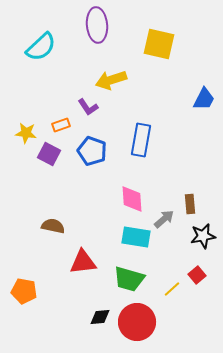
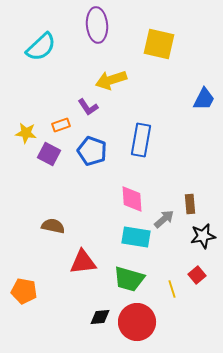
yellow line: rotated 66 degrees counterclockwise
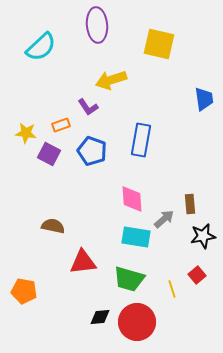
blue trapezoid: rotated 35 degrees counterclockwise
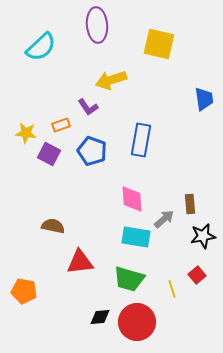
red triangle: moved 3 px left
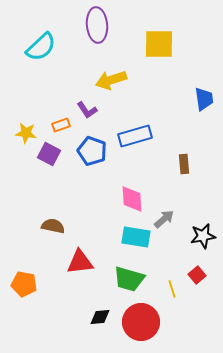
yellow square: rotated 12 degrees counterclockwise
purple L-shape: moved 1 px left, 3 px down
blue rectangle: moved 6 px left, 4 px up; rotated 64 degrees clockwise
brown rectangle: moved 6 px left, 40 px up
orange pentagon: moved 7 px up
red circle: moved 4 px right
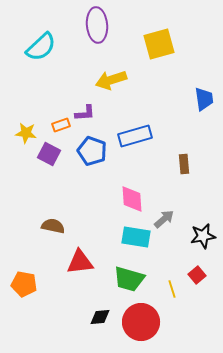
yellow square: rotated 16 degrees counterclockwise
purple L-shape: moved 2 px left, 3 px down; rotated 60 degrees counterclockwise
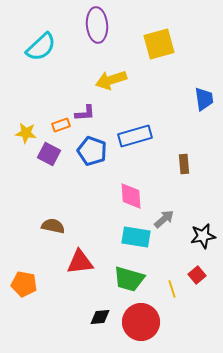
pink diamond: moved 1 px left, 3 px up
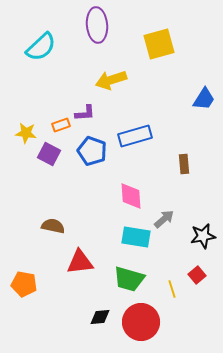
blue trapezoid: rotated 40 degrees clockwise
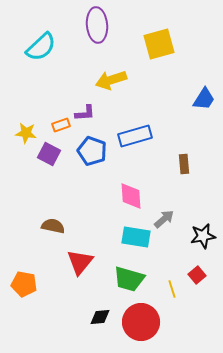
red triangle: rotated 44 degrees counterclockwise
